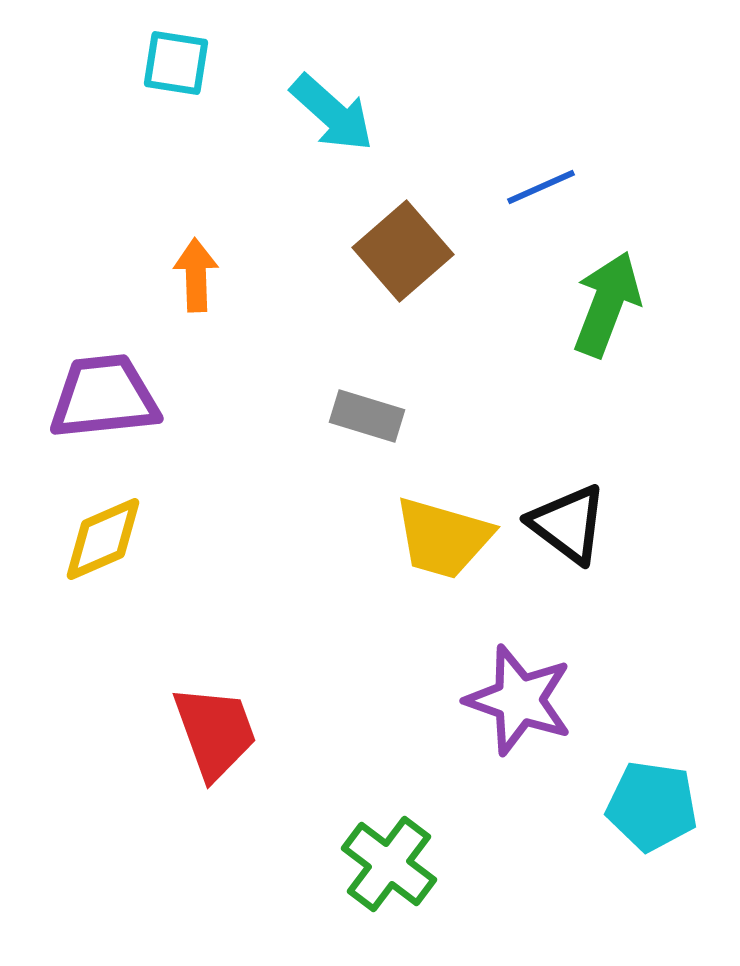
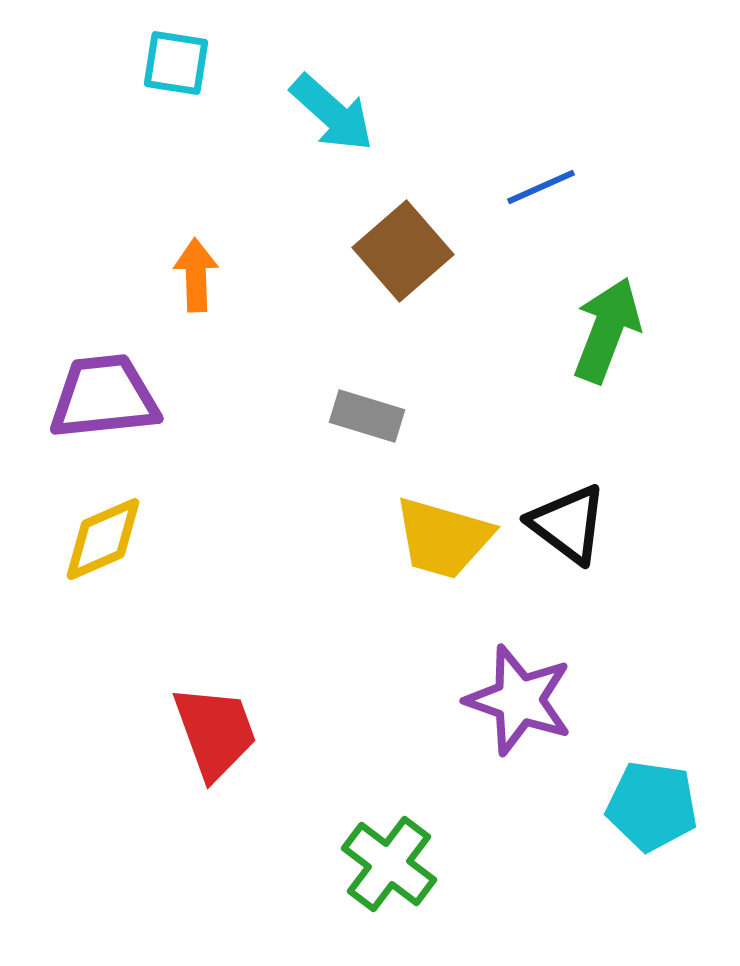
green arrow: moved 26 px down
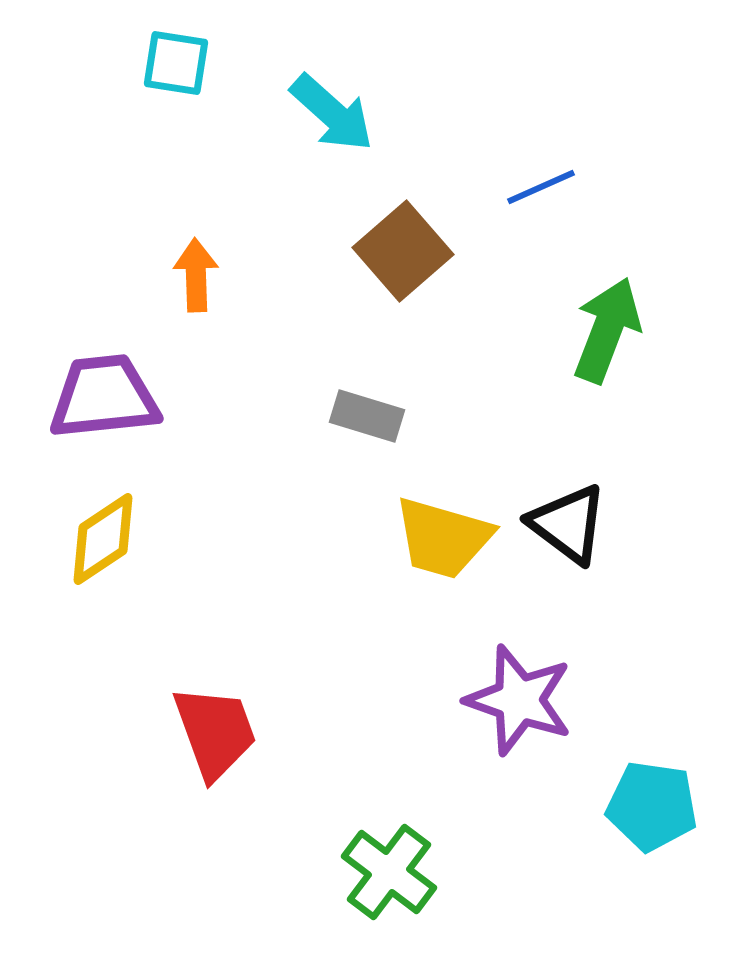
yellow diamond: rotated 10 degrees counterclockwise
green cross: moved 8 px down
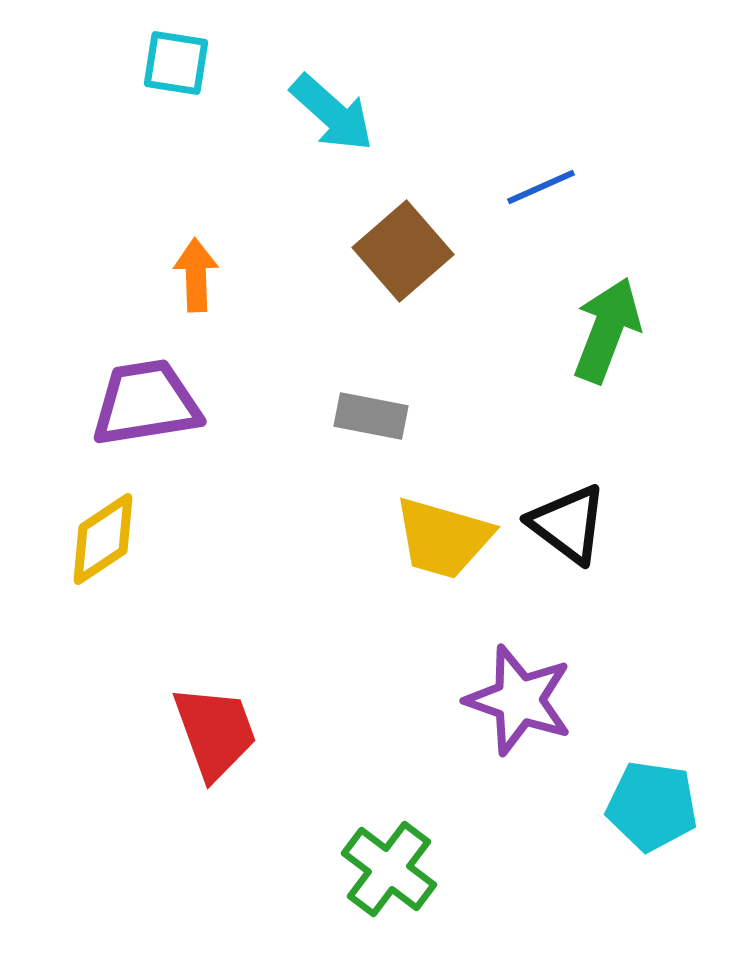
purple trapezoid: moved 42 px right, 6 px down; rotated 3 degrees counterclockwise
gray rectangle: moved 4 px right; rotated 6 degrees counterclockwise
green cross: moved 3 px up
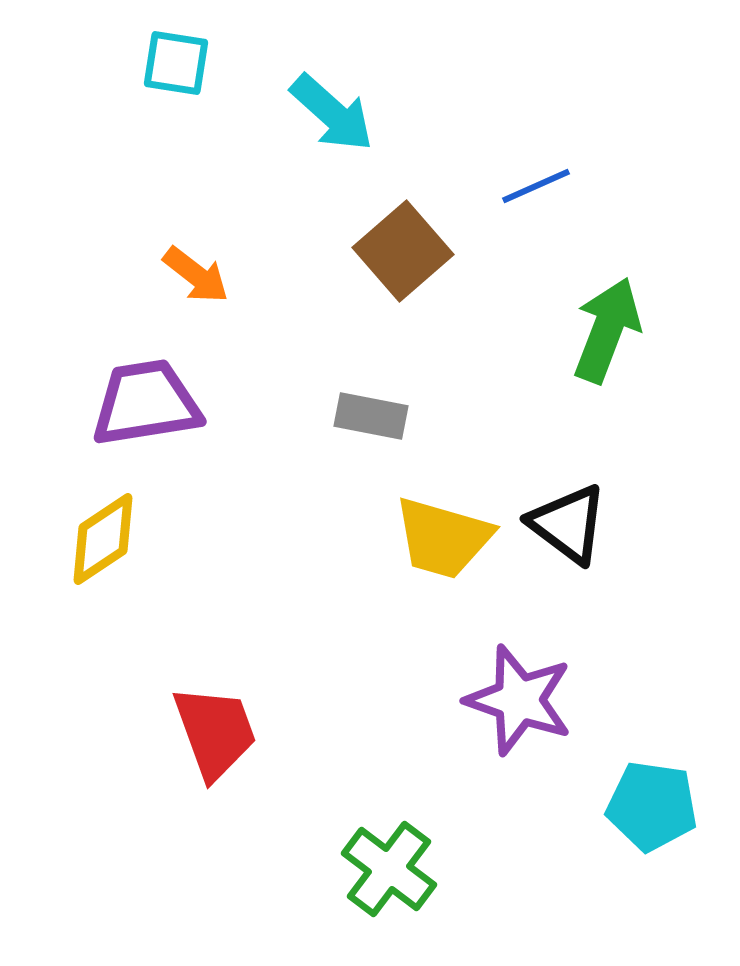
blue line: moved 5 px left, 1 px up
orange arrow: rotated 130 degrees clockwise
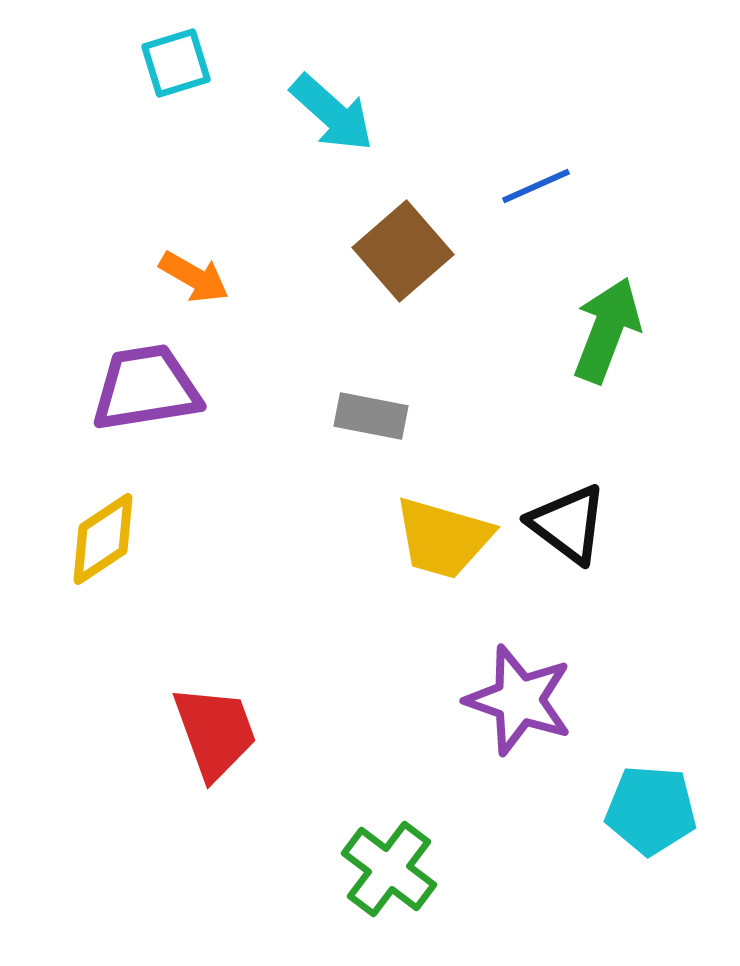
cyan square: rotated 26 degrees counterclockwise
orange arrow: moved 2 px left, 2 px down; rotated 8 degrees counterclockwise
purple trapezoid: moved 15 px up
cyan pentagon: moved 1 px left, 4 px down; rotated 4 degrees counterclockwise
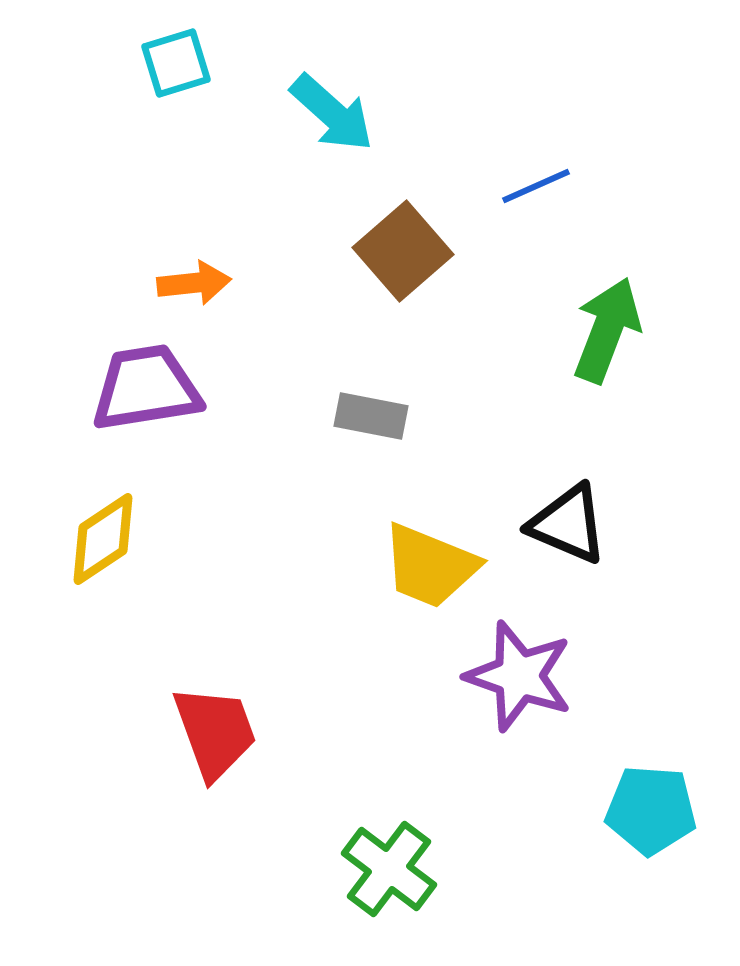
orange arrow: moved 6 px down; rotated 36 degrees counterclockwise
black triangle: rotated 14 degrees counterclockwise
yellow trapezoid: moved 13 px left, 28 px down; rotated 6 degrees clockwise
purple star: moved 24 px up
